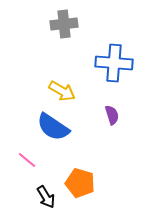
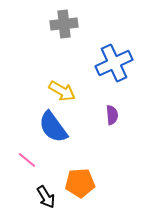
blue cross: rotated 30 degrees counterclockwise
purple semicircle: rotated 12 degrees clockwise
blue semicircle: rotated 20 degrees clockwise
orange pentagon: rotated 20 degrees counterclockwise
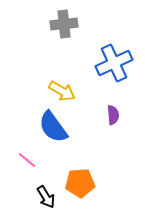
purple semicircle: moved 1 px right
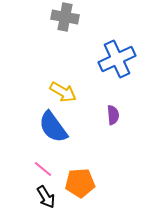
gray cross: moved 1 px right, 7 px up; rotated 16 degrees clockwise
blue cross: moved 3 px right, 4 px up
yellow arrow: moved 1 px right, 1 px down
pink line: moved 16 px right, 9 px down
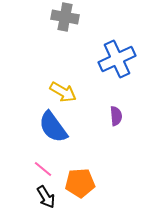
purple semicircle: moved 3 px right, 1 px down
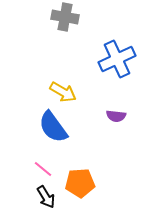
purple semicircle: rotated 102 degrees clockwise
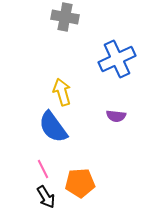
yellow arrow: moved 1 px left; rotated 136 degrees counterclockwise
pink line: rotated 24 degrees clockwise
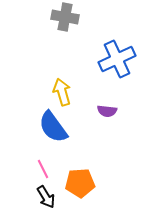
purple semicircle: moved 9 px left, 5 px up
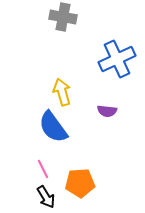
gray cross: moved 2 px left
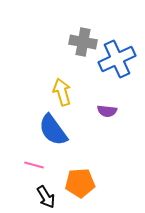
gray cross: moved 20 px right, 25 px down
blue semicircle: moved 3 px down
pink line: moved 9 px left, 4 px up; rotated 48 degrees counterclockwise
